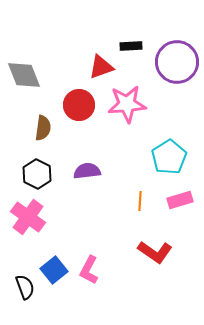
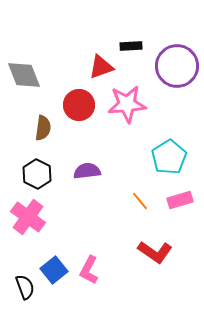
purple circle: moved 4 px down
orange line: rotated 42 degrees counterclockwise
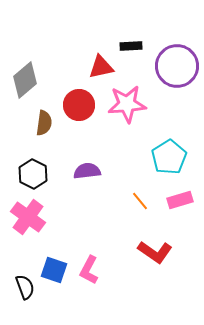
red triangle: rotated 8 degrees clockwise
gray diamond: moved 1 px right, 5 px down; rotated 72 degrees clockwise
brown semicircle: moved 1 px right, 5 px up
black hexagon: moved 4 px left
blue square: rotated 32 degrees counterclockwise
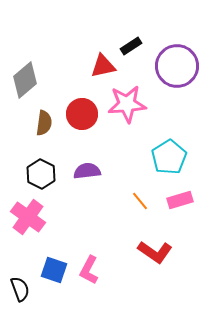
black rectangle: rotated 30 degrees counterclockwise
red triangle: moved 2 px right, 1 px up
red circle: moved 3 px right, 9 px down
black hexagon: moved 8 px right
black semicircle: moved 5 px left, 2 px down
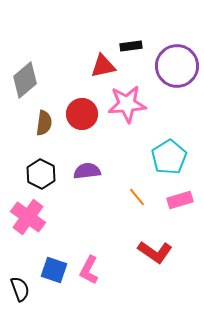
black rectangle: rotated 25 degrees clockwise
orange line: moved 3 px left, 4 px up
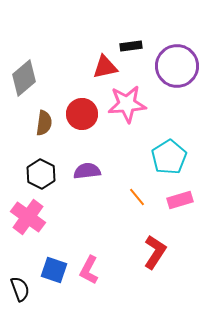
red triangle: moved 2 px right, 1 px down
gray diamond: moved 1 px left, 2 px up
red L-shape: rotated 92 degrees counterclockwise
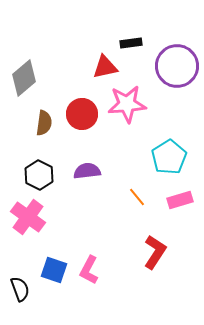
black rectangle: moved 3 px up
black hexagon: moved 2 px left, 1 px down
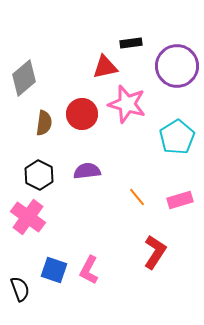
pink star: rotated 21 degrees clockwise
cyan pentagon: moved 8 px right, 20 px up
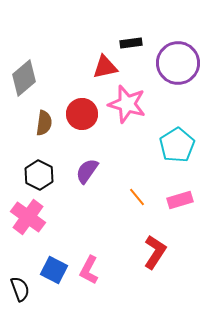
purple circle: moved 1 px right, 3 px up
cyan pentagon: moved 8 px down
purple semicircle: rotated 48 degrees counterclockwise
blue square: rotated 8 degrees clockwise
